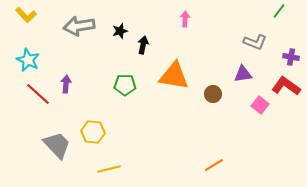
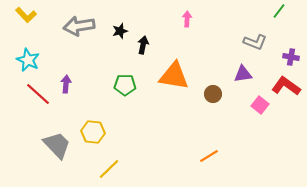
pink arrow: moved 2 px right
orange line: moved 5 px left, 9 px up
yellow line: rotated 30 degrees counterclockwise
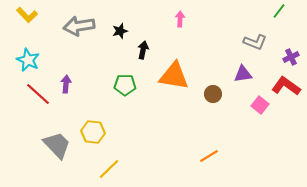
yellow L-shape: moved 1 px right
pink arrow: moved 7 px left
black arrow: moved 5 px down
purple cross: rotated 35 degrees counterclockwise
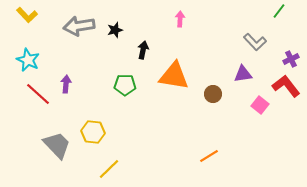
black star: moved 5 px left, 1 px up
gray L-shape: rotated 25 degrees clockwise
purple cross: moved 2 px down
red L-shape: rotated 16 degrees clockwise
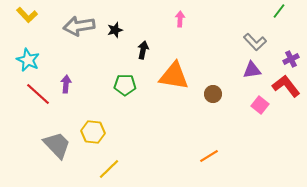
purple triangle: moved 9 px right, 4 px up
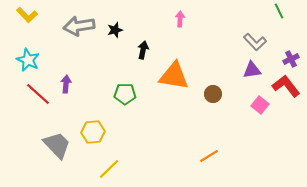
green line: rotated 63 degrees counterclockwise
green pentagon: moved 9 px down
yellow hexagon: rotated 10 degrees counterclockwise
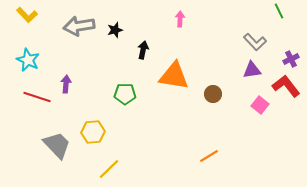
red line: moved 1 px left, 3 px down; rotated 24 degrees counterclockwise
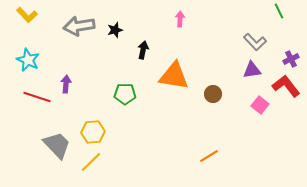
yellow line: moved 18 px left, 7 px up
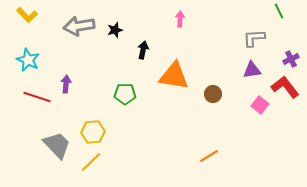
gray L-shape: moved 1 px left, 4 px up; rotated 130 degrees clockwise
red L-shape: moved 1 px left, 1 px down
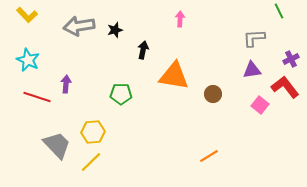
green pentagon: moved 4 px left
